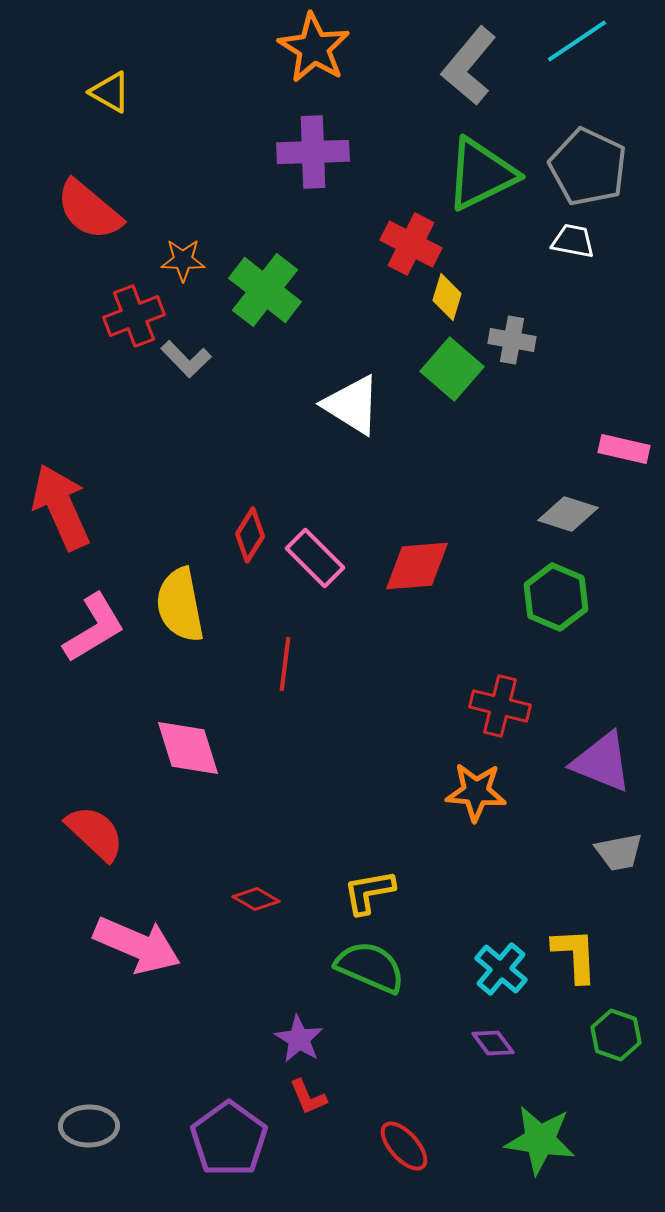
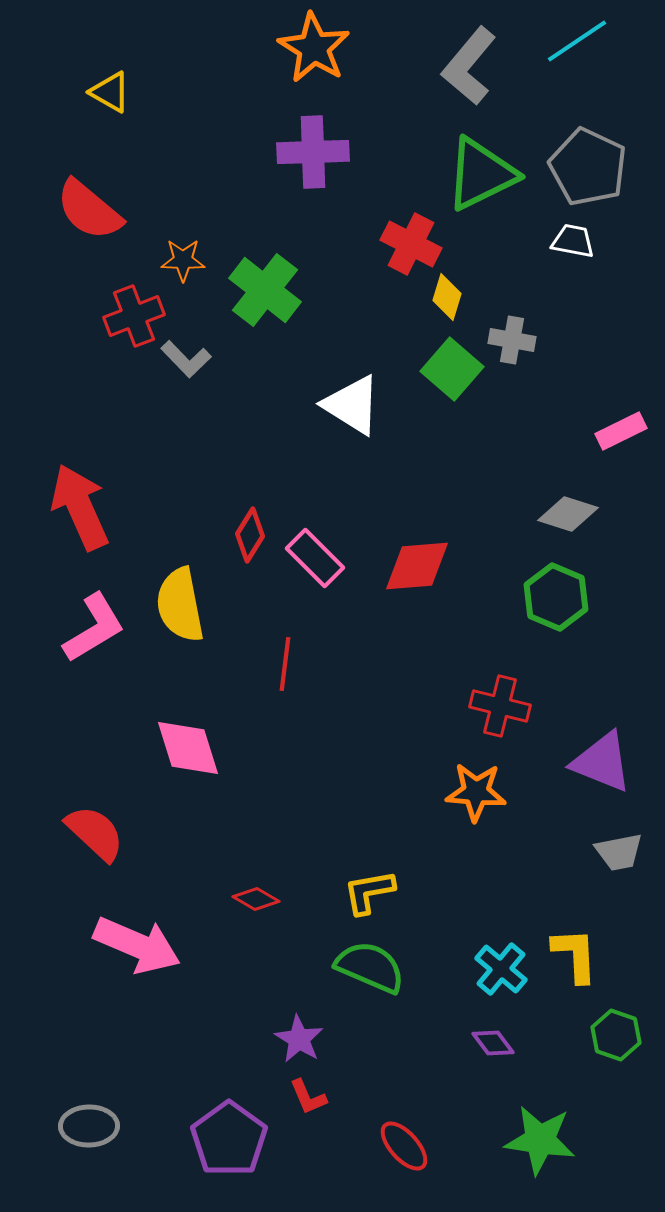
pink rectangle at (624, 449): moved 3 px left, 18 px up; rotated 39 degrees counterclockwise
red arrow at (61, 507): moved 19 px right
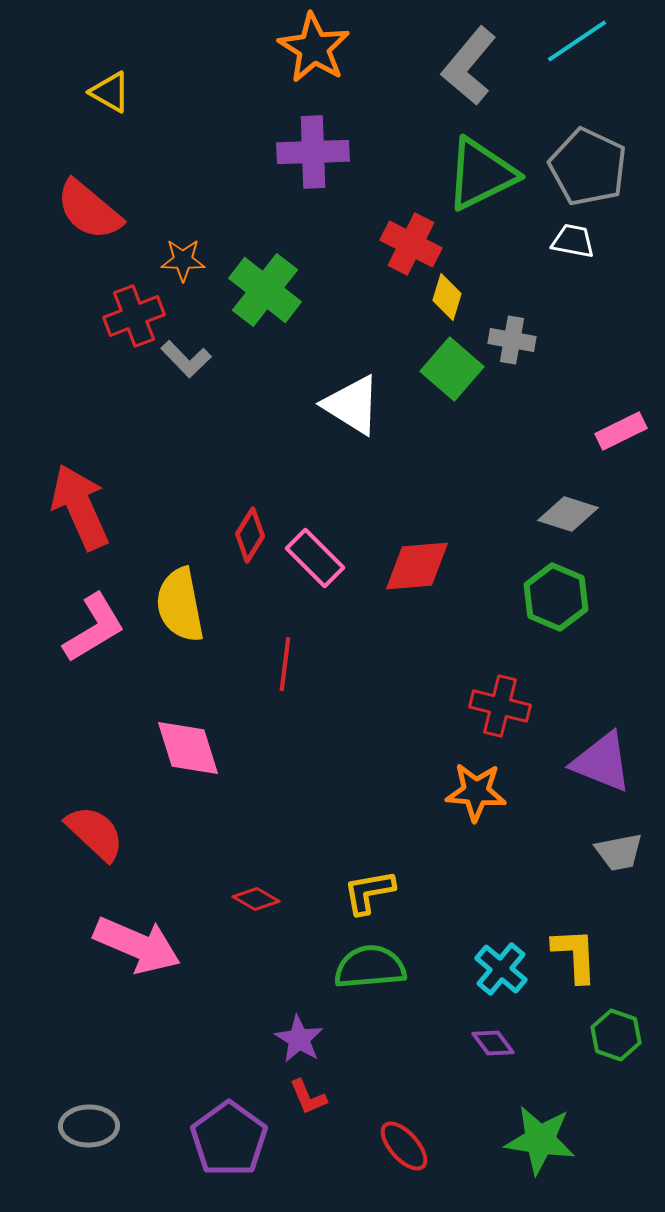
green semicircle at (370, 967): rotated 28 degrees counterclockwise
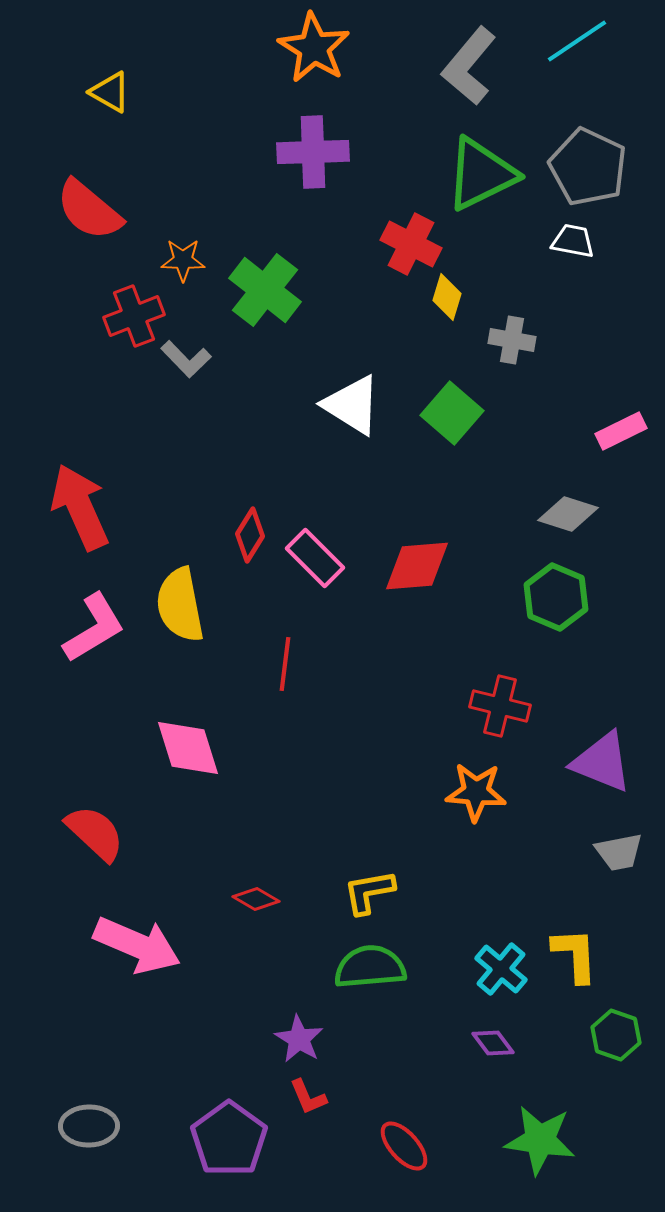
green square at (452, 369): moved 44 px down
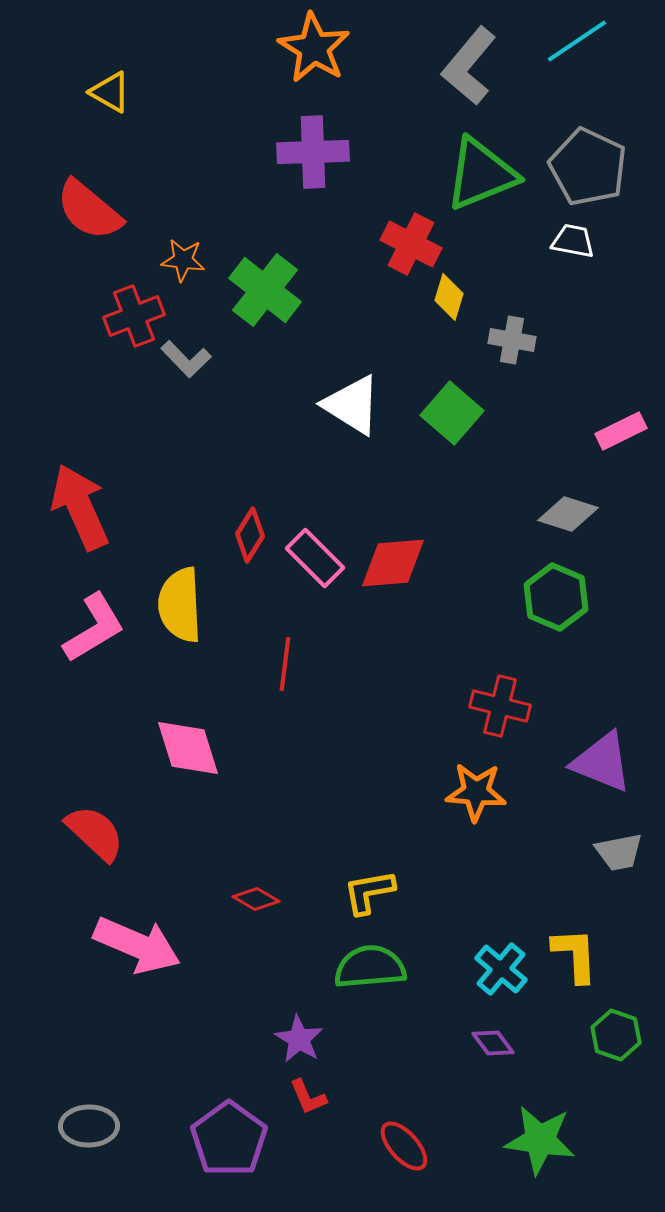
green triangle at (481, 174): rotated 4 degrees clockwise
orange star at (183, 260): rotated 6 degrees clockwise
yellow diamond at (447, 297): moved 2 px right
red diamond at (417, 566): moved 24 px left, 3 px up
yellow semicircle at (180, 605): rotated 8 degrees clockwise
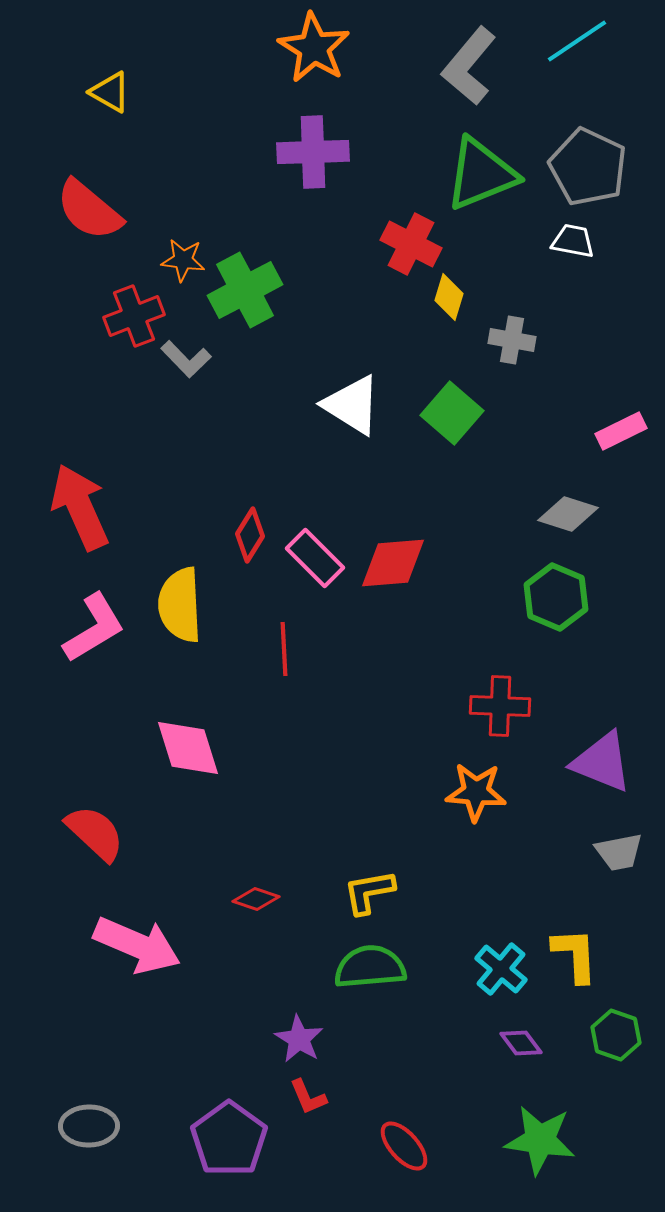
green cross at (265, 290): moved 20 px left; rotated 24 degrees clockwise
red line at (285, 664): moved 1 px left, 15 px up; rotated 10 degrees counterclockwise
red cross at (500, 706): rotated 12 degrees counterclockwise
red diamond at (256, 899): rotated 12 degrees counterclockwise
purple diamond at (493, 1043): moved 28 px right
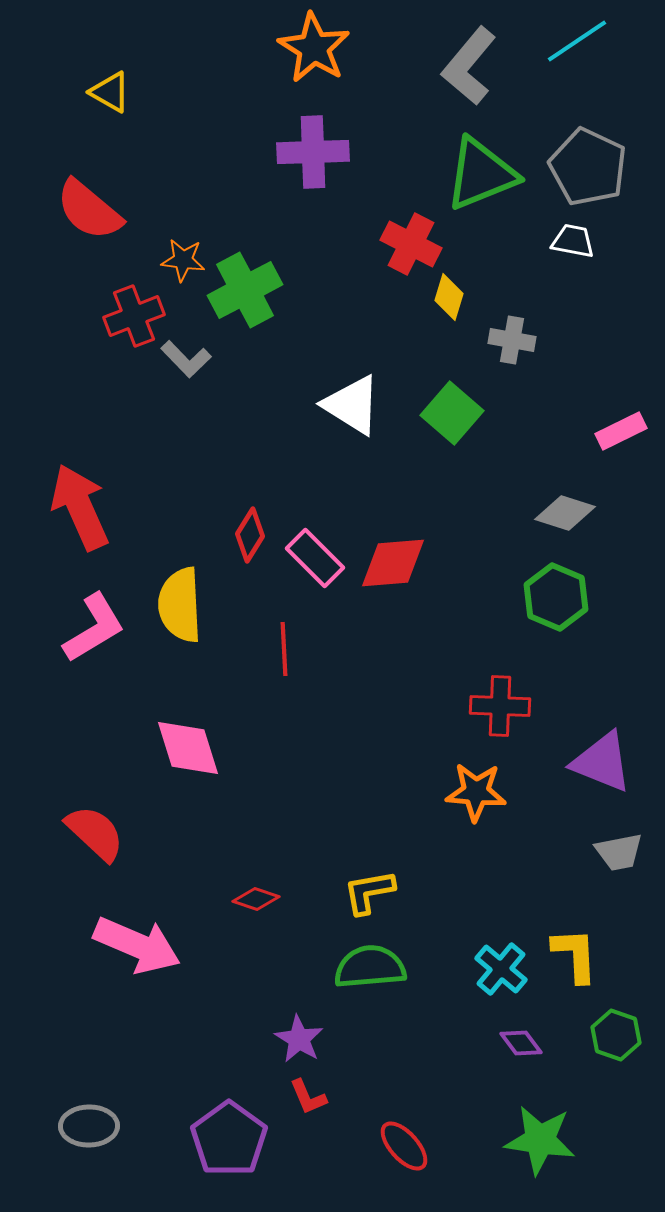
gray diamond at (568, 514): moved 3 px left, 1 px up
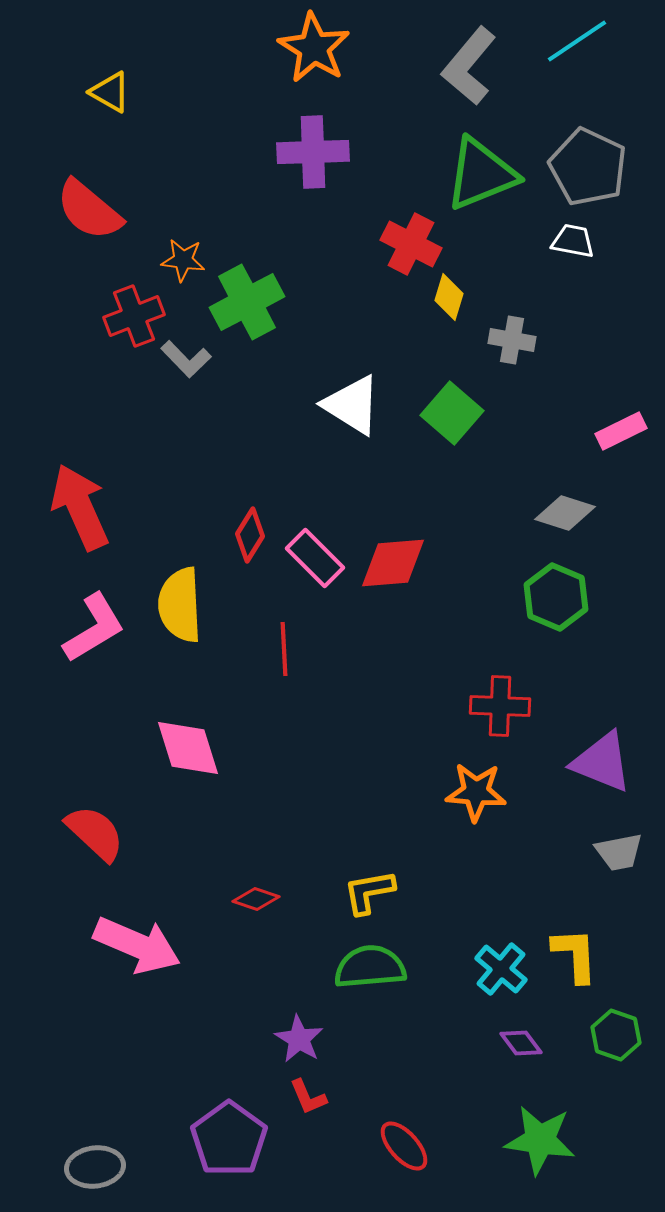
green cross at (245, 290): moved 2 px right, 12 px down
gray ellipse at (89, 1126): moved 6 px right, 41 px down; rotated 6 degrees counterclockwise
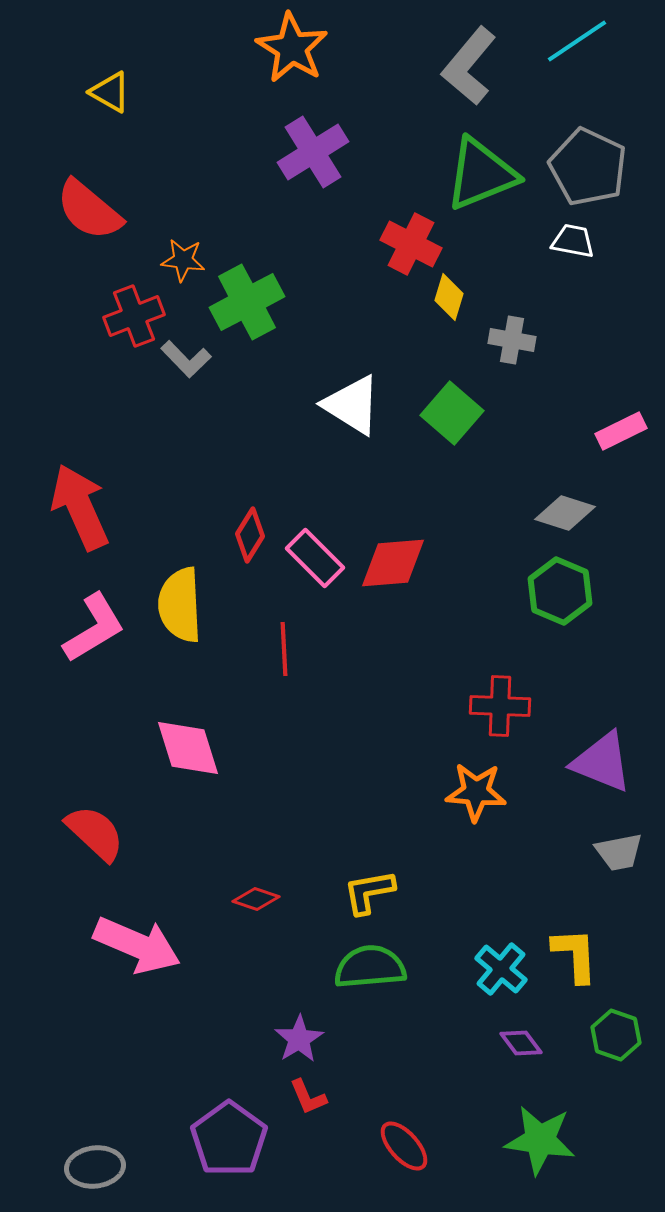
orange star at (314, 48): moved 22 px left
purple cross at (313, 152): rotated 30 degrees counterclockwise
green hexagon at (556, 597): moved 4 px right, 6 px up
purple star at (299, 1039): rotated 9 degrees clockwise
